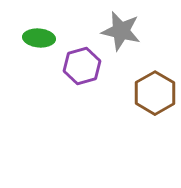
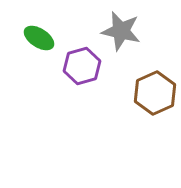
green ellipse: rotated 28 degrees clockwise
brown hexagon: rotated 6 degrees clockwise
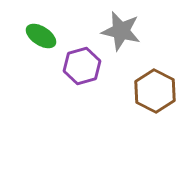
green ellipse: moved 2 px right, 2 px up
brown hexagon: moved 2 px up; rotated 9 degrees counterclockwise
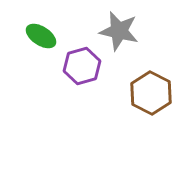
gray star: moved 2 px left
brown hexagon: moved 4 px left, 2 px down
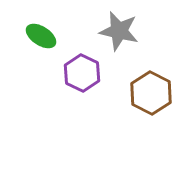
purple hexagon: moved 7 px down; rotated 18 degrees counterclockwise
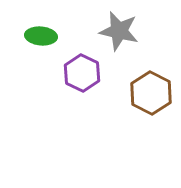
green ellipse: rotated 28 degrees counterclockwise
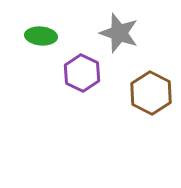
gray star: moved 2 px down; rotated 6 degrees clockwise
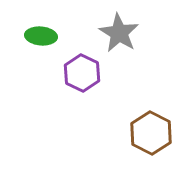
gray star: rotated 12 degrees clockwise
brown hexagon: moved 40 px down
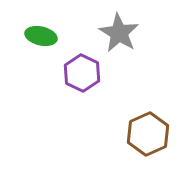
green ellipse: rotated 8 degrees clockwise
brown hexagon: moved 3 px left, 1 px down; rotated 9 degrees clockwise
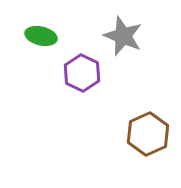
gray star: moved 4 px right, 3 px down; rotated 9 degrees counterclockwise
